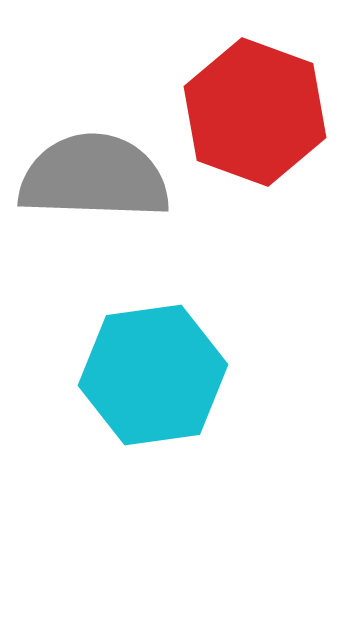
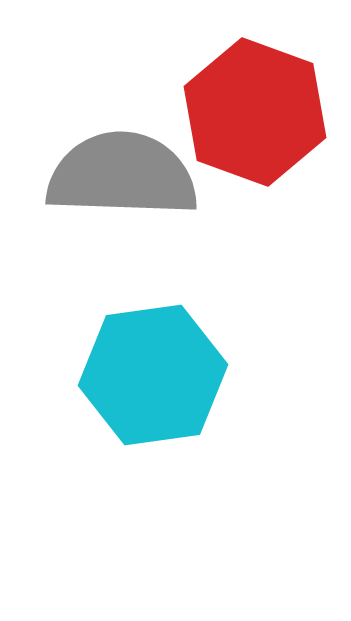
gray semicircle: moved 28 px right, 2 px up
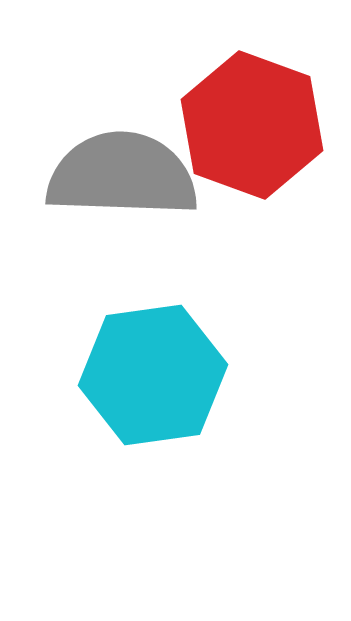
red hexagon: moved 3 px left, 13 px down
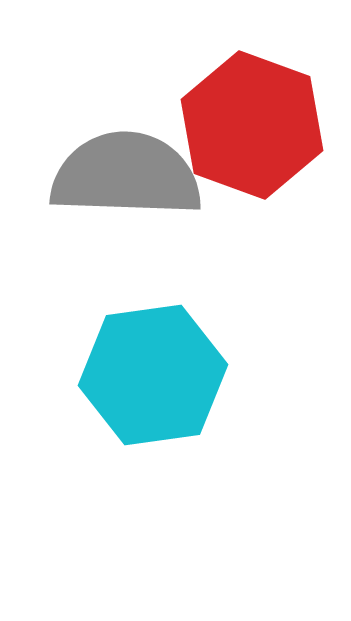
gray semicircle: moved 4 px right
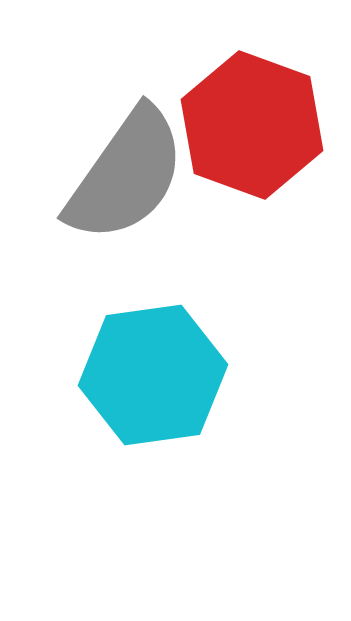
gray semicircle: rotated 123 degrees clockwise
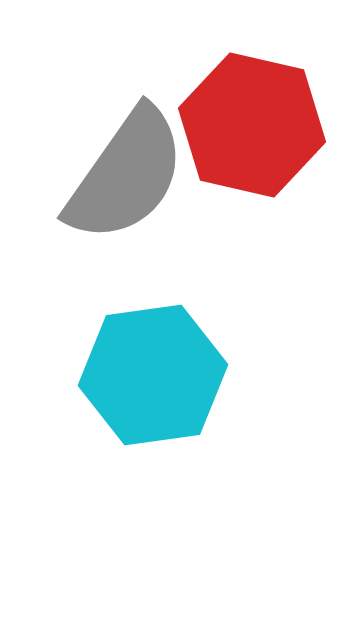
red hexagon: rotated 7 degrees counterclockwise
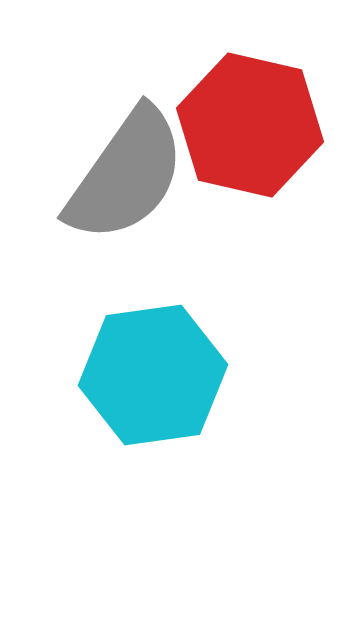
red hexagon: moved 2 px left
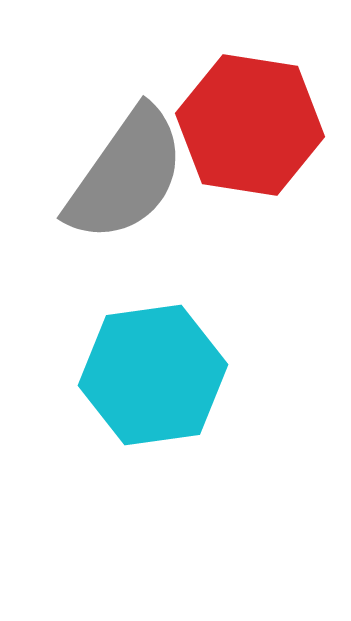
red hexagon: rotated 4 degrees counterclockwise
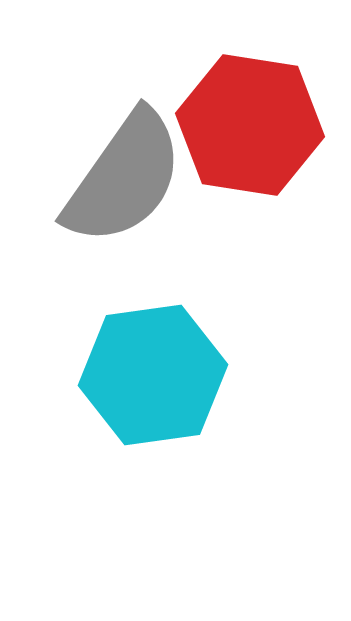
gray semicircle: moved 2 px left, 3 px down
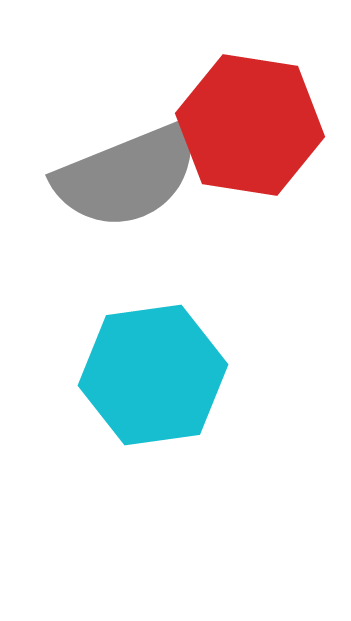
gray semicircle: moved 3 px right, 2 px up; rotated 33 degrees clockwise
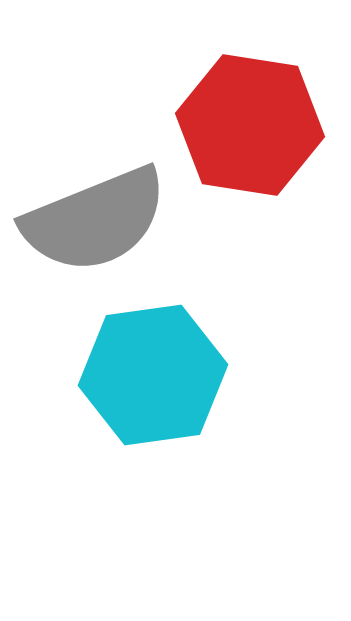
gray semicircle: moved 32 px left, 44 px down
